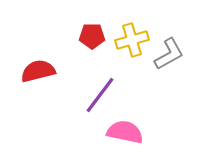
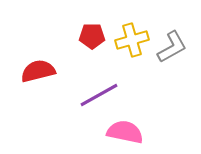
gray L-shape: moved 3 px right, 7 px up
purple line: moved 1 px left; rotated 24 degrees clockwise
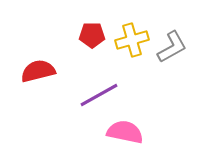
red pentagon: moved 1 px up
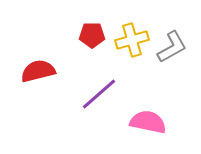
purple line: moved 1 px up; rotated 12 degrees counterclockwise
pink semicircle: moved 23 px right, 10 px up
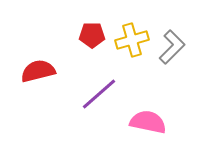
gray L-shape: rotated 16 degrees counterclockwise
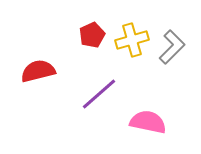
red pentagon: rotated 25 degrees counterclockwise
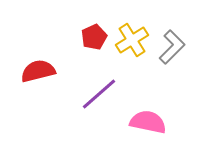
red pentagon: moved 2 px right, 2 px down
yellow cross: rotated 16 degrees counterclockwise
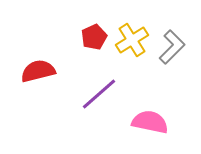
pink semicircle: moved 2 px right
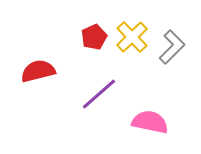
yellow cross: moved 3 px up; rotated 12 degrees counterclockwise
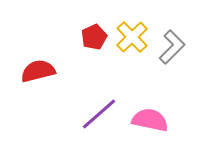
purple line: moved 20 px down
pink semicircle: moved 2 px up
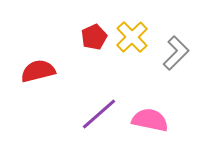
gray L-shape: moved 4 px right, 6 px down
